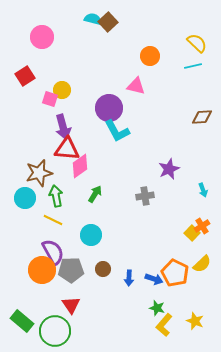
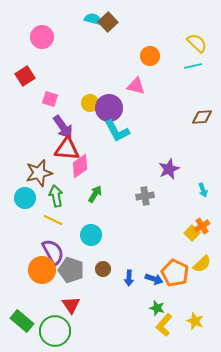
yellow circle at (62, 90): moved 28 px right, 13 px down
purple arrow at (63, 127): rotated 20 degrees counterclockwise
gray pentagon at (71, 270): rotated 20 degrees clockwise
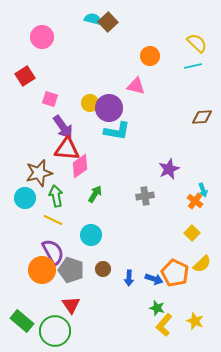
cyan L-shape at (117, 131): rotated 52 degrees counterclockwise
orange cross at (202, 226): moved 7 px left, 25 px up; rotated 21 degrees counterclockwise
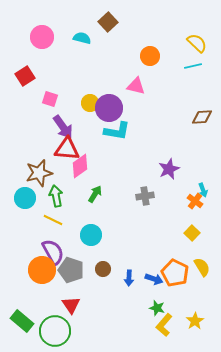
cyan semicircle at (93, 19): moved 11 px left, 19 px down
yellow semicircle at (202, 264): moved 3 px down; rotated 78 degrees counterclockwise
yellow star at (195, 321): rotated 18 degrees clockwise
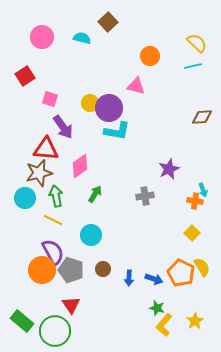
red triangle at (67, 149): moved 21 px left
orange cross at (195, 201): rotated 28 degrees counterclockwise
orange pentagon at (175, 273): moved 6 px right
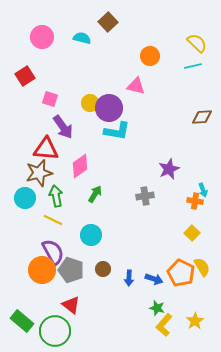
red triangle at (71, 305): rotated 18 degrees counterclockwise
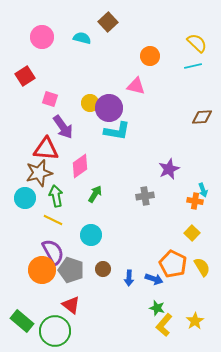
orange pentagon at (181, 273): moved 8 px left, 9 px up
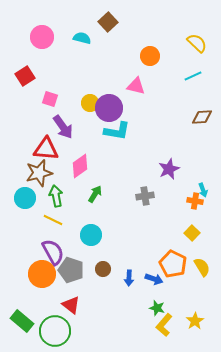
cyan line at (193, 66): moved 10 px down; rotated 12 degrees counterclockwise
orange circle at (42, 270): moved 4 px down
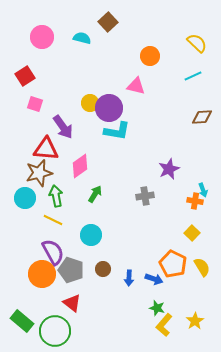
pink square at (50, 99): moved 15 px left, 5 px down
red triangle at (71, 305): moved 1 px right, 2 px up
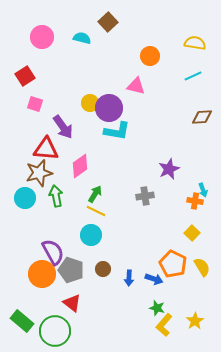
yellow semicircle at (197, 43): moved 2 px left; rotated 35 degrees counterclockwise
yellow line at (53, 220): moved 43 px right, 9 px up
